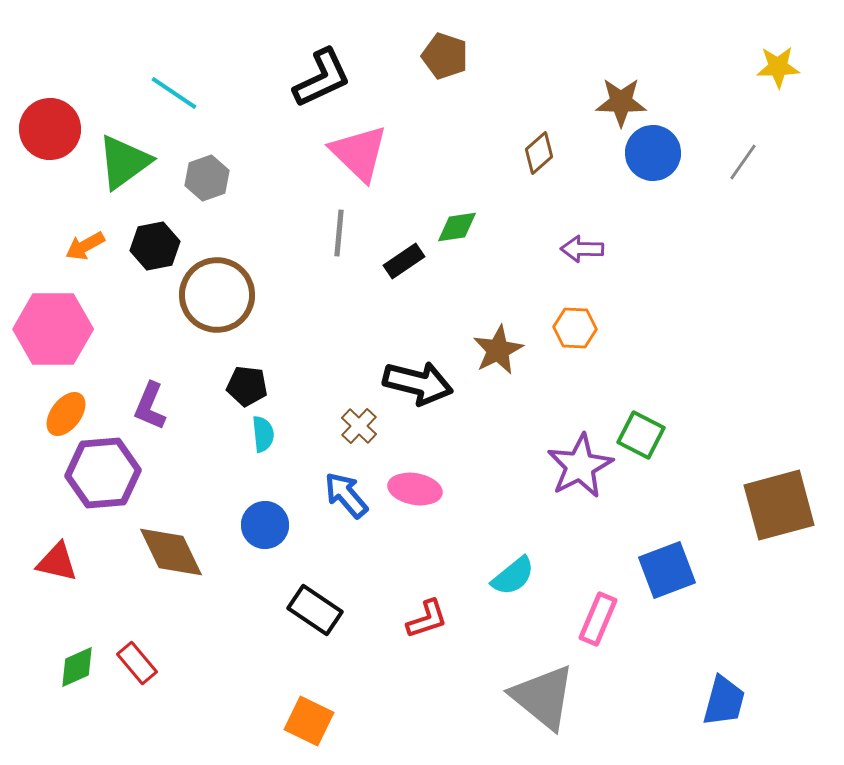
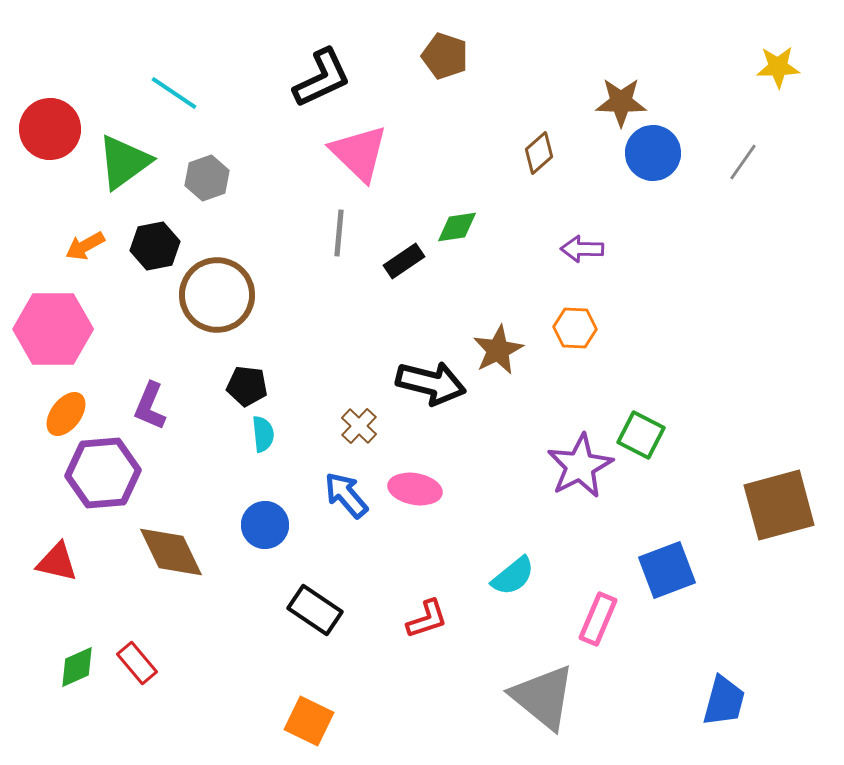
black arrow at (418, 383): moved 13 px right
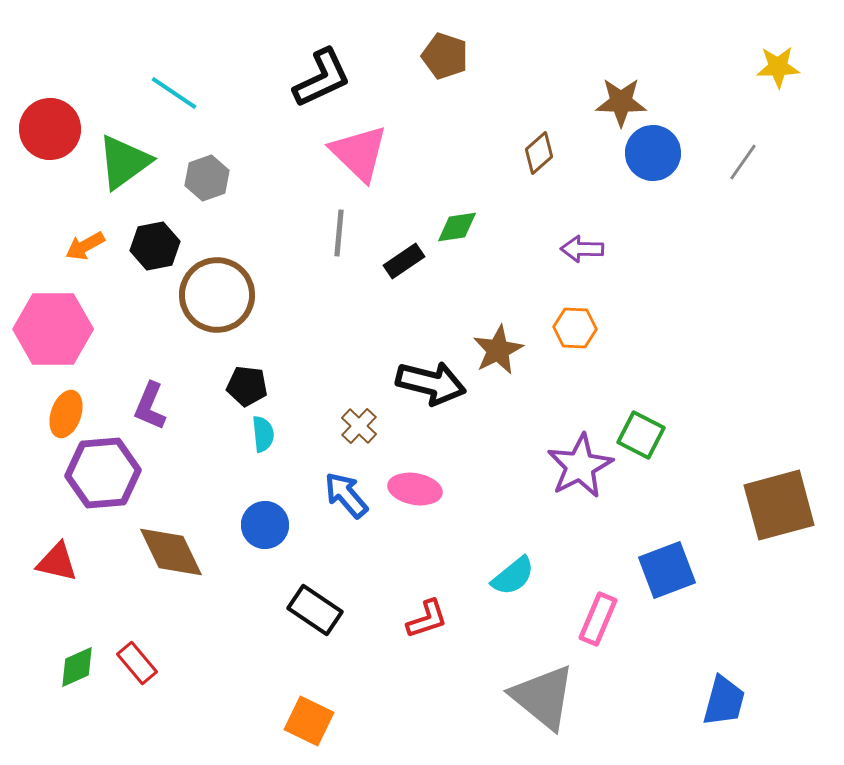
orange ellipse at (66, 414): rotated 18 degrees counterclockwise
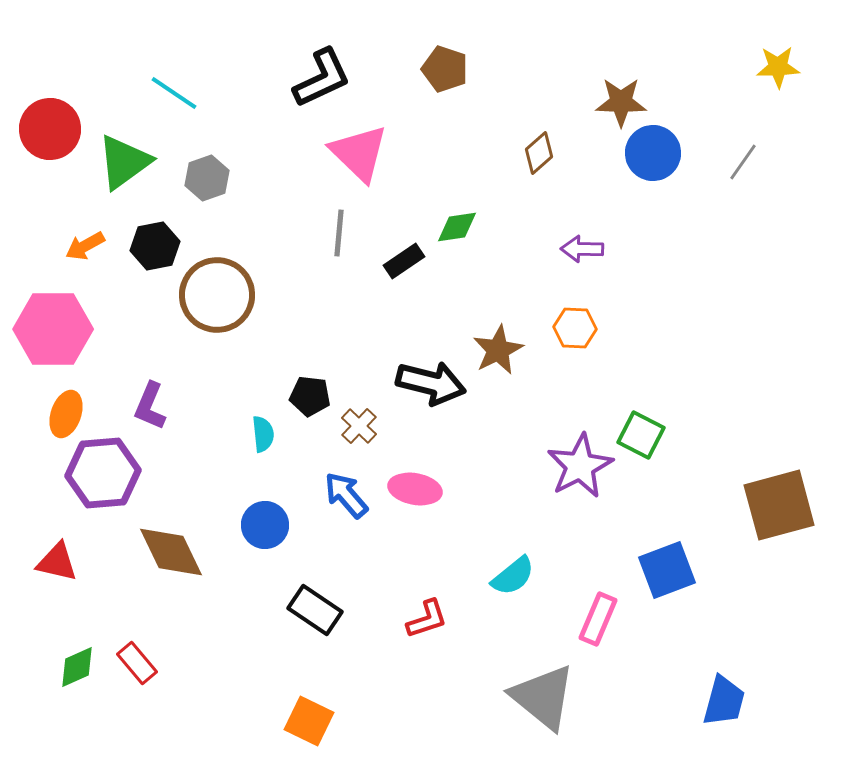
brown pentagon at (445, 56): moved 13 px down
black pentagon at (247, 386): moved 63 px right, 10 px down
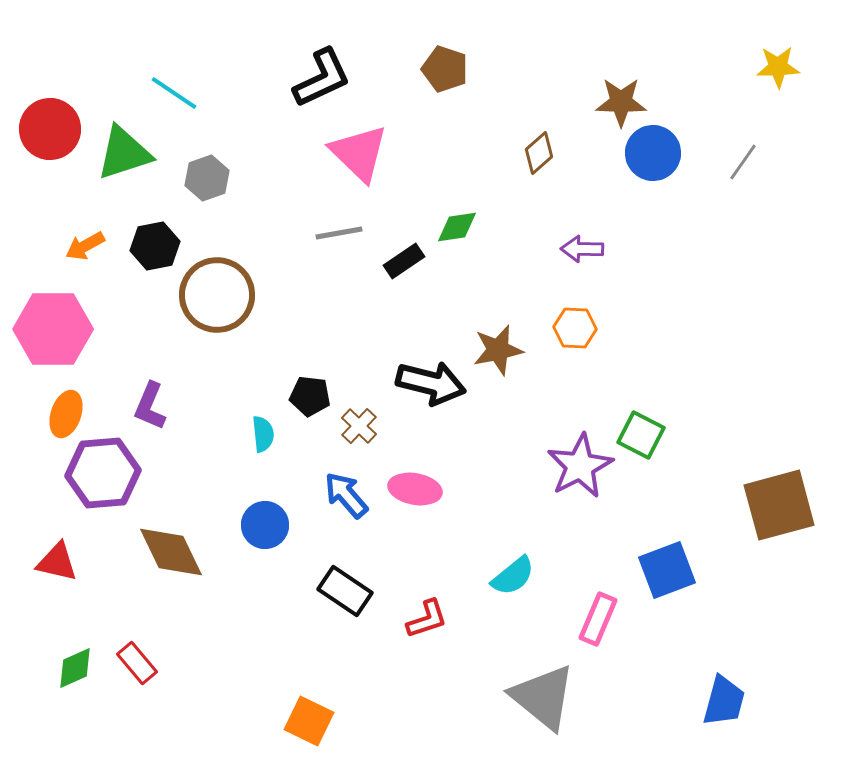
green triangle at (124, 162): moved 9 px up; rotated 18 degrees clockwise
gray line at (339, 233): rotated 75 degrees clockwise
brown star at (498, 350): rotated 15 degrees clockwise
black rectangle at (315, 610): moved 30 px right, 19 px up
green diamond at (77, 667): moved 2 px left, 1 px down
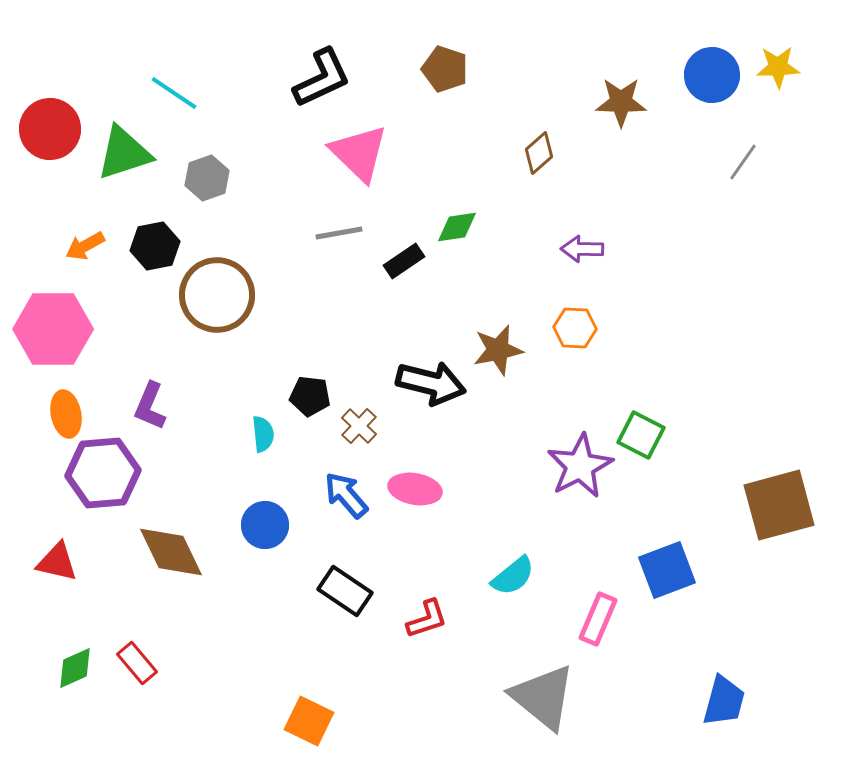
blue circle at (653, 153): moved 59 px right, 78 px up
orange ellipse at (66, 414): rotated 30 degrees counterclockwise
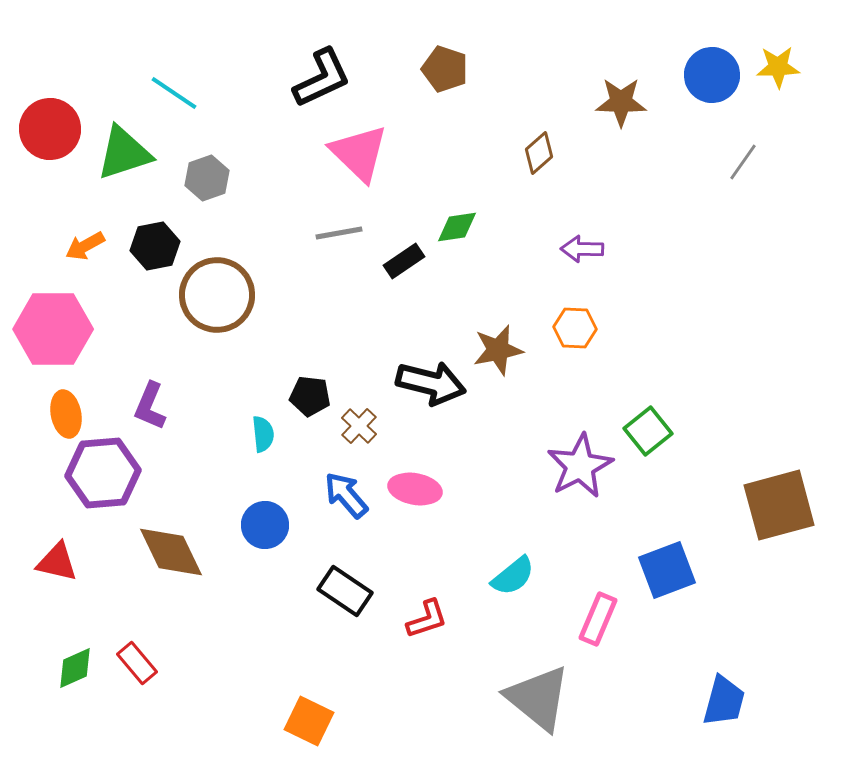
green square at (641, 435): moved 7 px right, 4 px up; rotated 24 degrees clockwise
gray triangle at (543, 697): moved 5 px left, 1 px down
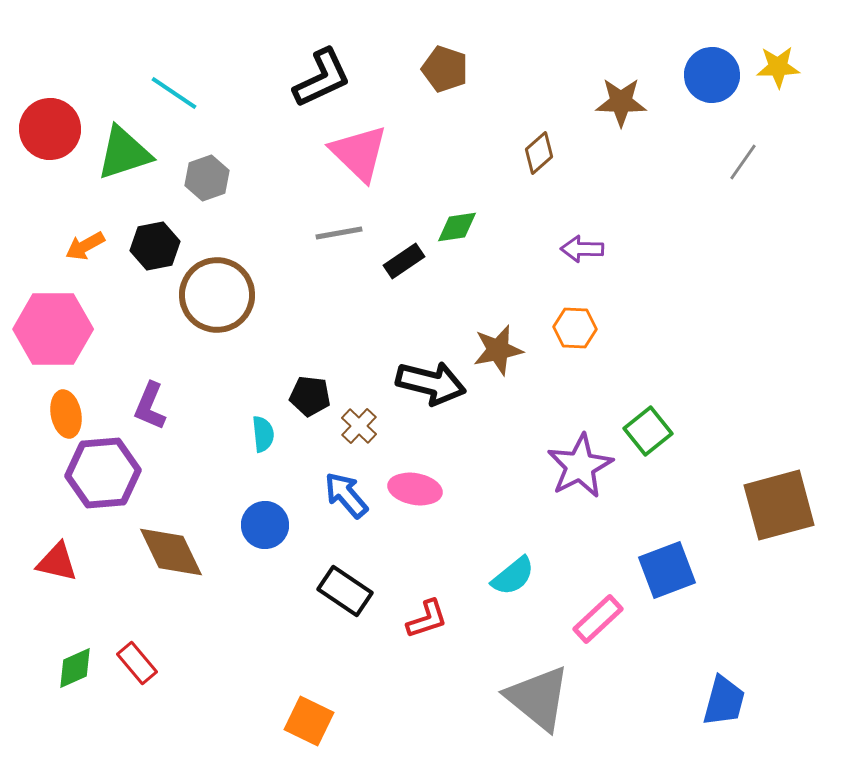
pink rectangle at (598, 619): rotated 24 degrees clockwise
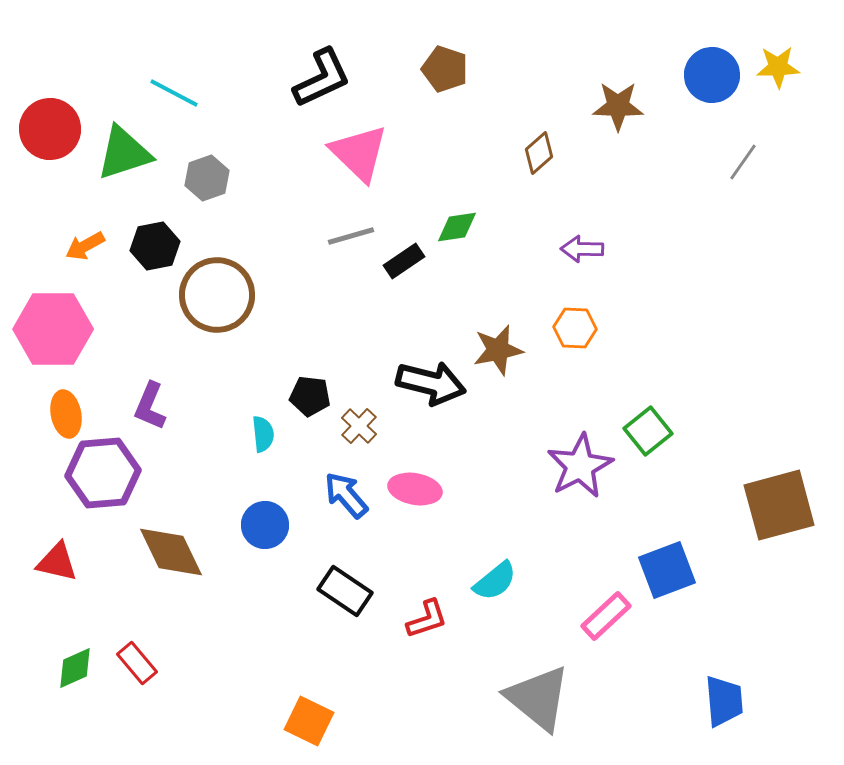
cyan line at (174, 93): rotated 6 degrees counterclockwise
brown star at (621, 102): moved 3 px left, 4 px down
gray line at (339, 233): moved 12 px right, 3 px down; rotated 6 degrees counterclockwise
cyan semicircle at (513, 576): moved 18 px left, 5 px down
pink rectangle at (598, 619): moved 8 px right, 3 px up
blue trapezoid at (724, 701): rotated 20 degrees counterclockwise
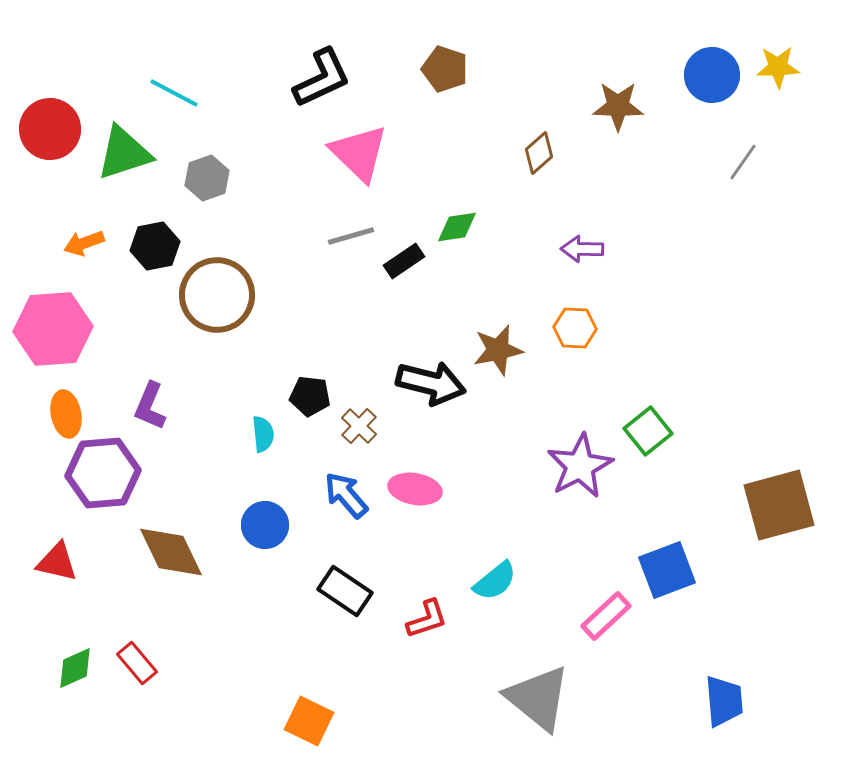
orange arrow at (85, 246): moved 1 px left, 3 px up; rotated 9 degrees clockwise
pink hexagon at (53, 329): rotated 4 degrees counterclockwise
